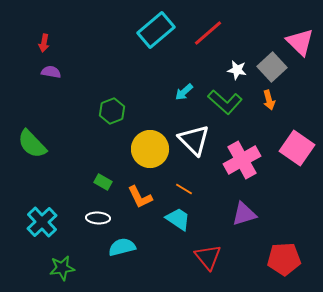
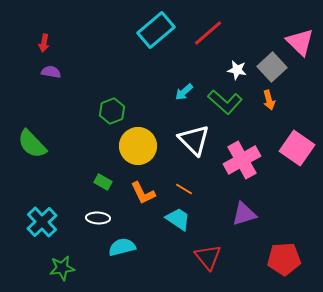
yellow circle: moved 12 px left, 3 px up
orange L-shape: moved 3 px right, 4 px up
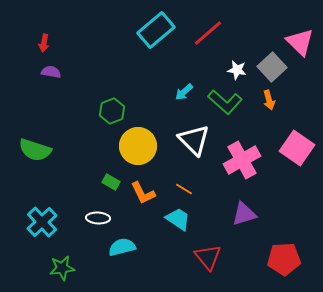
green semicircle: moved 3 px right, 6 px down; rotated 28 degrees counterclockwise
green rectangle: moved 8 px right
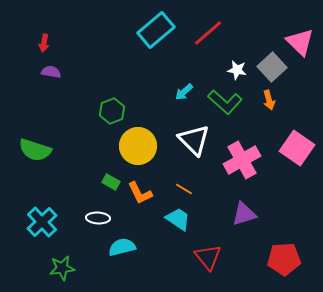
orange L-shape: moved 3 px left
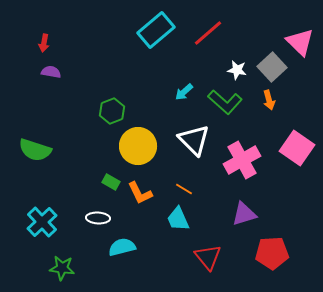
cyan trapezoid: rotated 148 degrees counterclockwise
red pentagon: moved 12 px left, 6 px up
green star: rotated 15 degrees clockwise
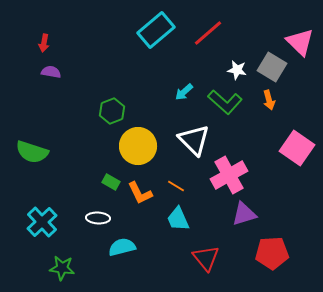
gray square: rotated 16 degrees counterclockwise
green semicircle: moved 3 px left, 2 px down
pink cross: moved 13 px left, 15 px down
orange line: moved 8 px left, 3 px up
red triangle: moved 2 px left, 1 px down
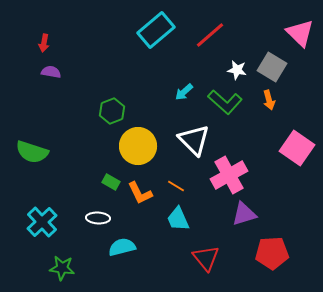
red line: moved 2 px right, 2 px down
pink triangle: moved 9 px up
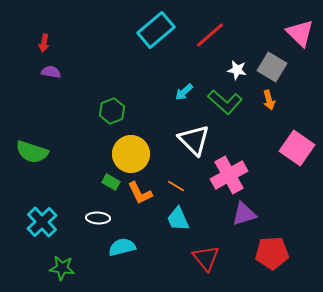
yellow circle: moved 7 px left, 8 px down
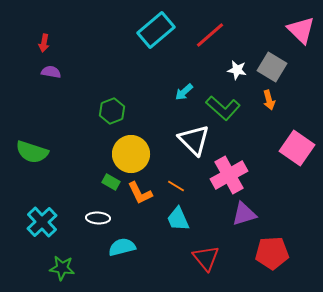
pink triangle: moved 1 px right, 3 px up
green L-shape: moved 2 px left, 6 px down
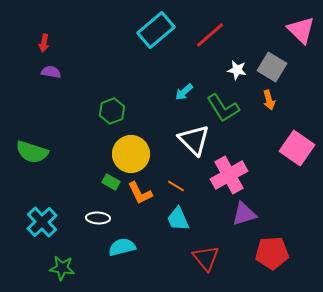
green L-shape: rotated 16 degrees clockwise
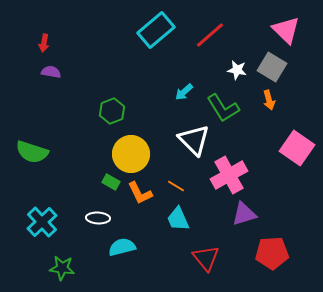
pink triangle: moved 15 px left
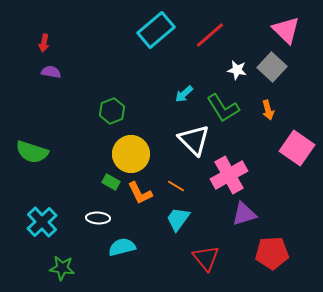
gray square: rotated 12 degrees clockwise
cyan arrow: moved 2 px down
orange arrow: moved 1 px left, 10 px down
cyan trapezoid: rotated 60 degrees clockwise
